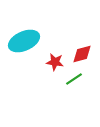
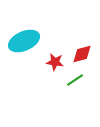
green line: moved 1 px right, 1 px down
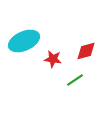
red diamond: moved 4 px right, 3 px up
red star: moved 2 px left, 3 px up
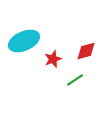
red star: rotated 30 degrees counterclockwise
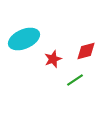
cyan ellipse: moved 2 px up
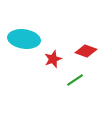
cyan ellipse: rotated 32 degrees clockwise
red diamond: rotated 35 degrees clockwise
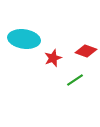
red star: moved 1 px up
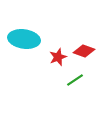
red diamond: moved 2 px left
red star: moved 5 px right, 1 px up
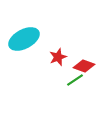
cyan ellipse: rotated 36 degrees counterclockwise
red diamond: moved 15 px down
